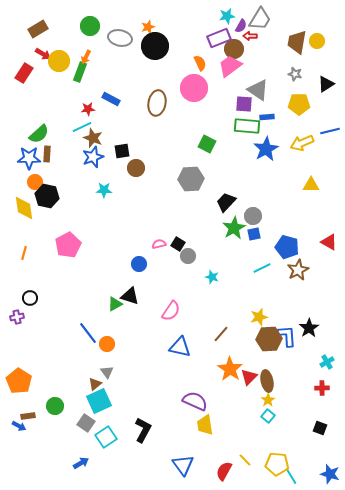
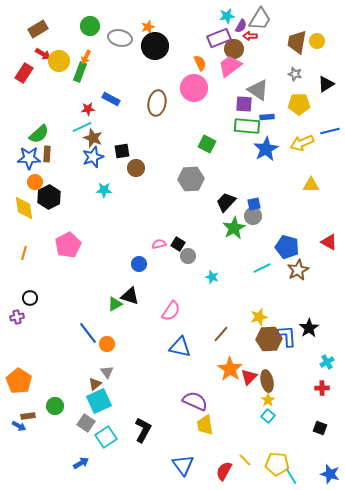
black hexagon at (47, 196): moved 2 px right, 1 px down; rotated 20 degrees clockwise
blue square at (254, 234): moved 30 px up
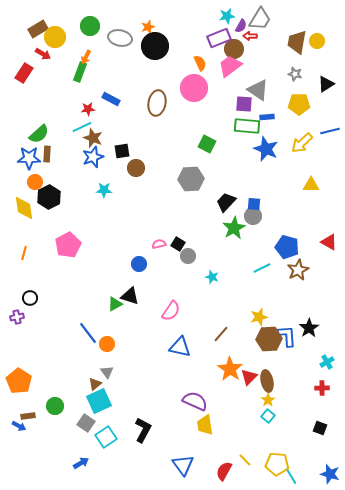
yellow circle at (59, 61): moved 4 px left, 24 px up
yellow arrow at (302, 143): rotated 20 degrees counterclockwise
blue star at (266, 149): rotated 20 degrees counterclockwise
blue square at (254, 204): rotated 16 degrees clockwise
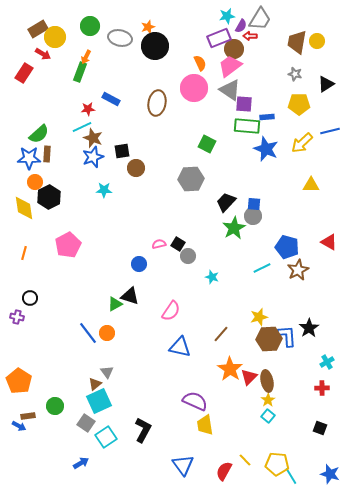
gray triangle at (258, 90): moved 28 px left
purple cross at (17, 317): rotated 24 degrees clockwise
orange circle at (107, 344): moved 11 px up
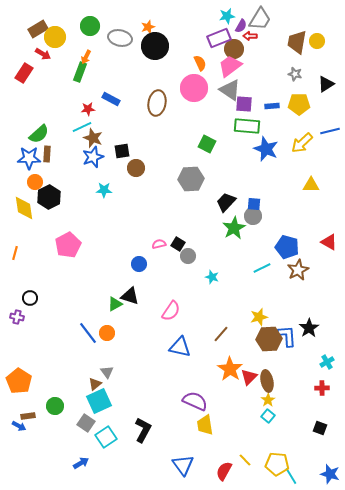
blue rectangle at (267, 117): moved 5 px right, 11 px up
orange line at (24, 253): moved 9 px left
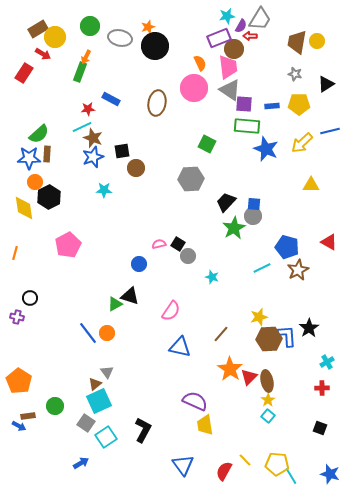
pink trapezoid at (230, 66): moved 2 px left, 1 px down; rotated 120 degrees clockwise
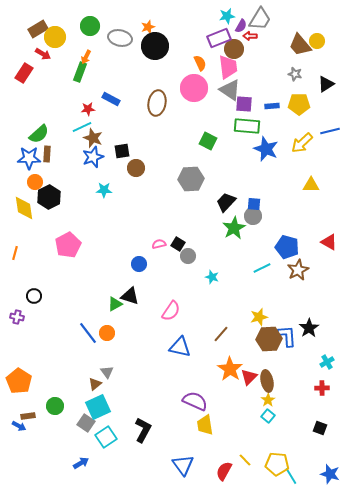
brown trapezoid at (297, 42): moved 3 px right, 3 px down; rotated 50 degrees counterclockwise
green square at (207, 144): moved 1 px right, 3 px up
black circle at (30, 298): moved 4 px right, 2 px up
cyan square at (99, 401): moved 1 px left, 6 px down
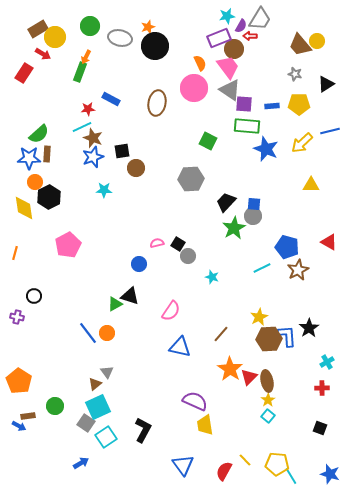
pink trapezoid at (228, 67): rotated 30 degrees counterclockwise
pink semicircle at (159, 244): moved 2 px left, 1 px up
yellow star at (259, 317): rotated 12 degrees counterclockwise
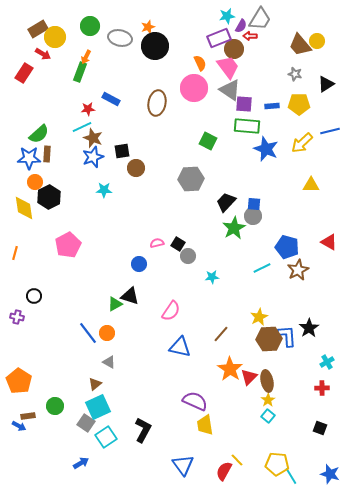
cyan star at (212, 277): rotated 24 degrees counterclockwise
gray triangle at (107, 372): moved 2 px right, 10 px up; rotated 24 degrees counterclockwise
yellow line at (245, 460): moved 8 px left
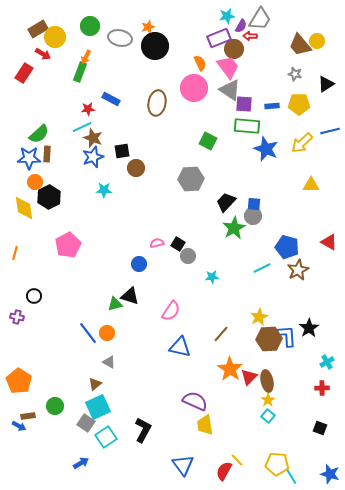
green triangle at (115, 304): rotated 14 degrees clockwise
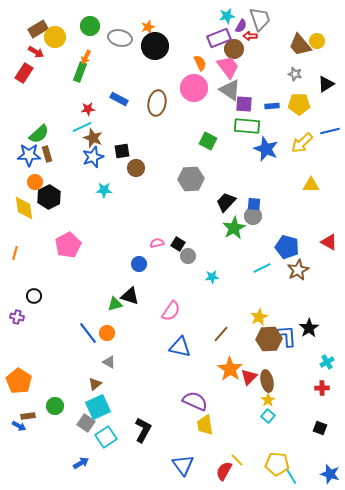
gray trapezoid at (260, 19): rotated 50 degrees counterclockwise
red arrow at (43, 54): moved 7 px left, 2 px up
blue rectangle at (111, 99): moved 8 px right
brown rectangle at (47, 154): rotated 21 degrees counterclockwise
blue star at (29, 158): moved 3 px up
